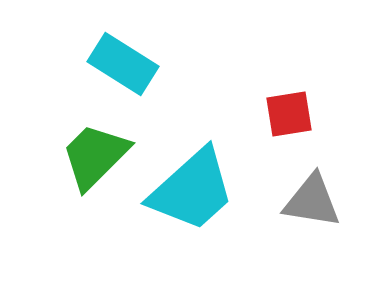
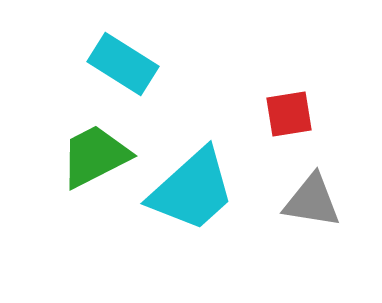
green trapezoid: rotated 18 degrees clockwise
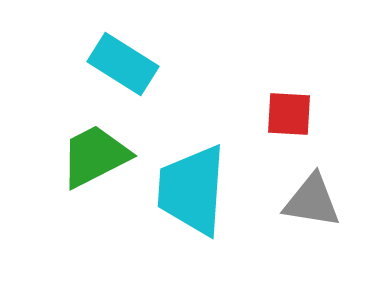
red square: rotated 12 degrees clockwise
cyan trapezoid: rotated 136 degrees clockwise
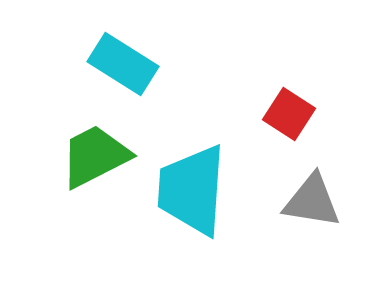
red square: rotated 30 degrees clockwise
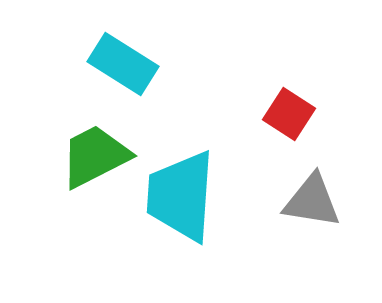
cyan trapezoid: moved 11 px left, 6 px down
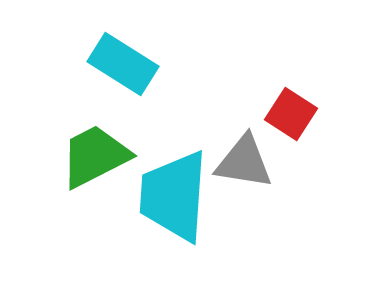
red square: moved 2 px right
cyan trapezoid: moved 7 px left
gray triangle: moved 68 px left, 39 px up
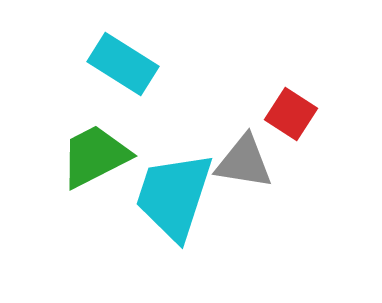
cyan trapezoid: rotated 14 degrees clockwise
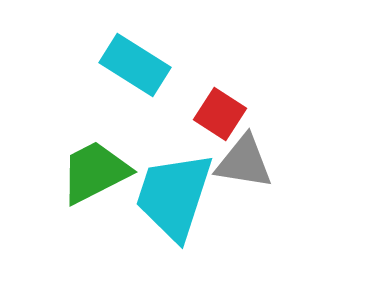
cyan rectangle: moved 12 px right, 1 px down
red square: moved 71 px left
green trapezoid: moved 16 px down
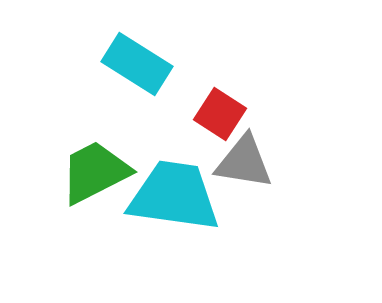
cyan rectangle: moved 2 px right, 1 px up
cyan trapezoid: rotated 80 degrees clockwise
